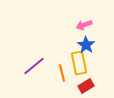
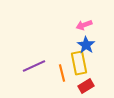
purple line: rotated 15 degrees clockwise
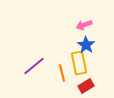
purple line: rotated 15 degrees counterclockwise
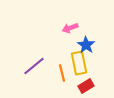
pink arrow: moved 14 px left, 3 px down
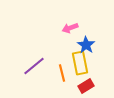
yellow rectangle: moved 1 px right
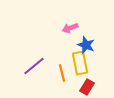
blue star: rotated 12 degrees counterclockwise
red rectangle: moved 1 px right, 1 px down; rotated 28 degrees counterclockwise
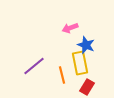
orange line: moved 2 px down
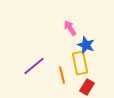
pink arrow: rotated 77 degrees clockwise
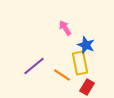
pink arrow: moved 5 px left
orange line: rotated 42 degrees counterclockwise
